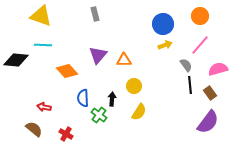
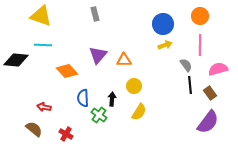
pink line: rotated 40 degrees counterclockwise
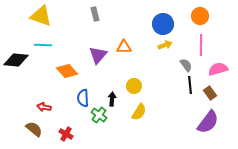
pink line: moved 1 px right
orange triangle: moved 13 px up
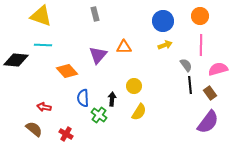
blue circle: moved 3 px up
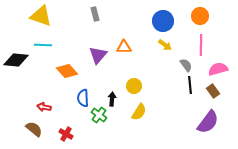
yellow arrow: rotated 56 degrees clockwise
brown rectangle: moved 3 px right, 2 px up
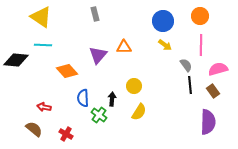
yellow triangle: moved 1 px down; rotated 15 degrees clockwise
purple semicircle: rotated 35 degrees counterclockwise
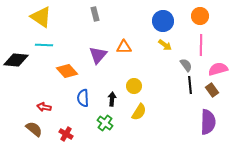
cyan line: moved 1 px right
brown rectangle: moved 1 px left, 1 px up
green cross: moved 6 px right, 8 px down
